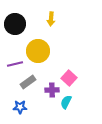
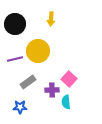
purple line: moved 5 px up
pink square: moved 1 px down
cyan semicircle: rotated 32 degrees counterclockwise
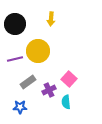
purple cross: moved 3 px left; rotated 24 degrees counterclockwise
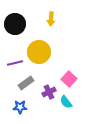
yellow circle: moved 1 px right, 1 px down
purple line: moved 4 px down
gray rectangle: moved 2 px left, 1 px down
purple cross: moved 2 px down
cyan semicircle: rotated 32 degrees counterclockwise
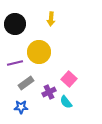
blue star: moved 1 px right
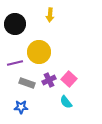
yellow arrow: moved 1 px left, 4 px up
gray rectangle: moved 1 px right; rotated 56 degrees clockwise
purple cross: moved 12 px up
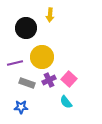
black circle: moved 11 px right, 4 px down
yellow circle: moved 3 px right, 5 px down
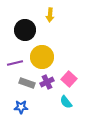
black circle: moved 1 px left, 2 px down
purple cross: moved 2 px left, 2 px down
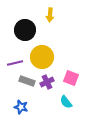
pink square: moved 2 px right, 1 px up; rotated 21 degrees counterclockwise
gray rectangle: moved 2 px up
blue star: rotated 16 degrees clockwise
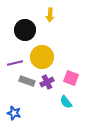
blue star: moved 7 px left, 6 px down
